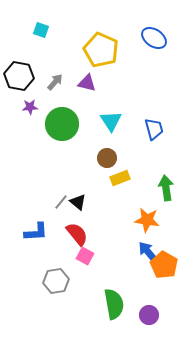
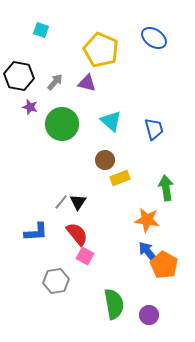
purple star: rotated 21 degrees clockwise
cyan triangle: rotated 15 degrees counterclockwise
brown circle: moved 2 px left, 2 px down
black triangle: rotated 24 degrees clockwise
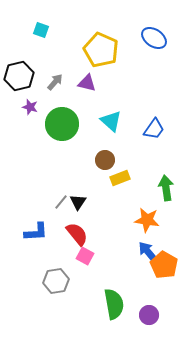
black hexagon: rotated 24 degrees counterclockwise
blue trapezoid: rotated 50 degrees clockwise
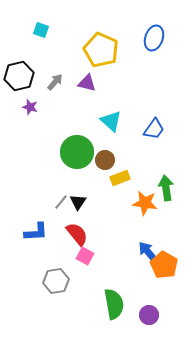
blue ellipse: rotated 75 degrees clockwise
green circle: moved 15 px right, 28 px down
orange star: moved 2 px left, 17 px up
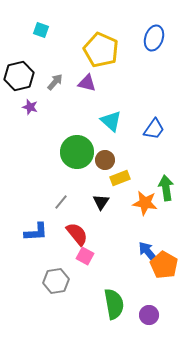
black triangle: moved 23 px right
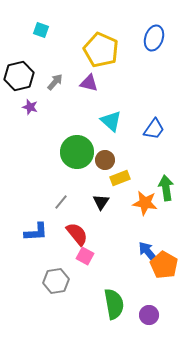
purple triangle: moved 2 px right
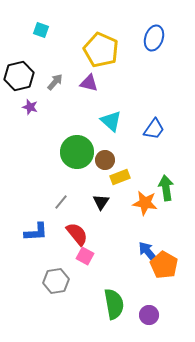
yellow rectangle: moved 1 px up
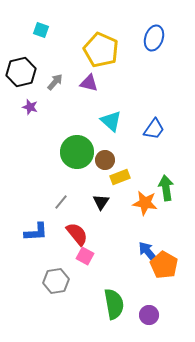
black hexagon: moved 2 px right, 4 px up
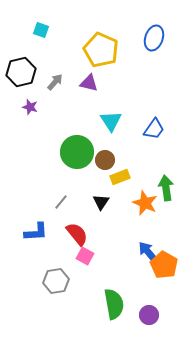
cyan triangle: rotated 15 degrees clockwise
orange star: rotated 15 degrees clockwise
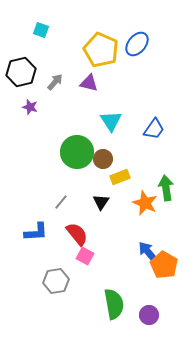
blue ellipse: moved 17 px left, 6 px down; rotated 20 degrees clockwise
brown circle: moved 2 px left, 1 px up
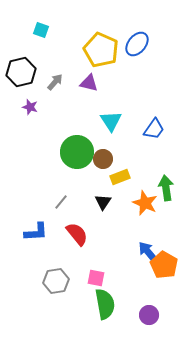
black triangle: moved 2 px right
pink square: moved 11 px right, 22 px down; rotated 18 degrees counterclockwise
green semicircle: moved 9 px left
